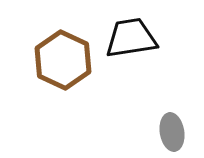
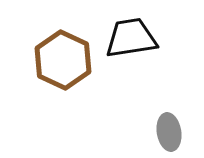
gray ellipse: moved 3 px left
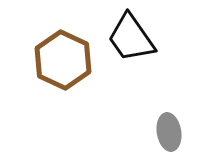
black trapezoid: rotated 116 degrees counterclockwise
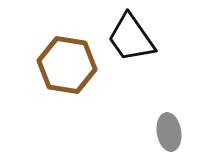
brown hexagon: moved 4 px right, 5 px down; rotated 16 degrees counterclockwise
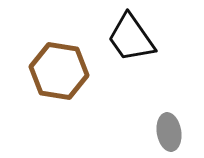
brown hexagon: moved 8 px left, 6 px down
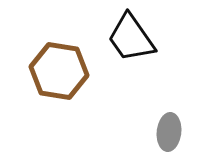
gray ellipse: rotated 15 degrees clockwise
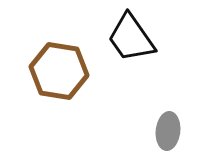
gray ellipse: moved 1 px left, 1 px up
